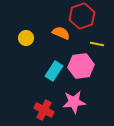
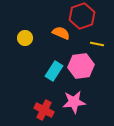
yellow circle: moved 1 px left
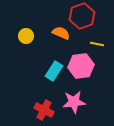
yellow circle: moved 1 px right, 2 px up
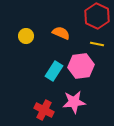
red hexagon: moved 15 px right; rotated 15 degrees counterclockwise
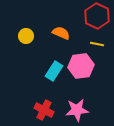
pink star: moved 3 px right, 8 px down
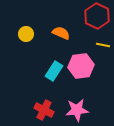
yellow circle: moved 2 px up
yellow line: moved 6 px right, 1 px down
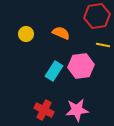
red hexagon: rotated 25 degrees clockwise
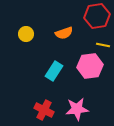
orange semicircle: moved 3 px right; rotated 138 degrees clockwise
pink hexagon: moved 9 px right
pink star: moved 1 px up
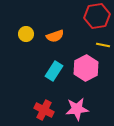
orange semicircle: moved 9 px left, 3 px down
pink hexagon: moved 4 px left, 2 px down; rotated 20 degrees counterclockwise
